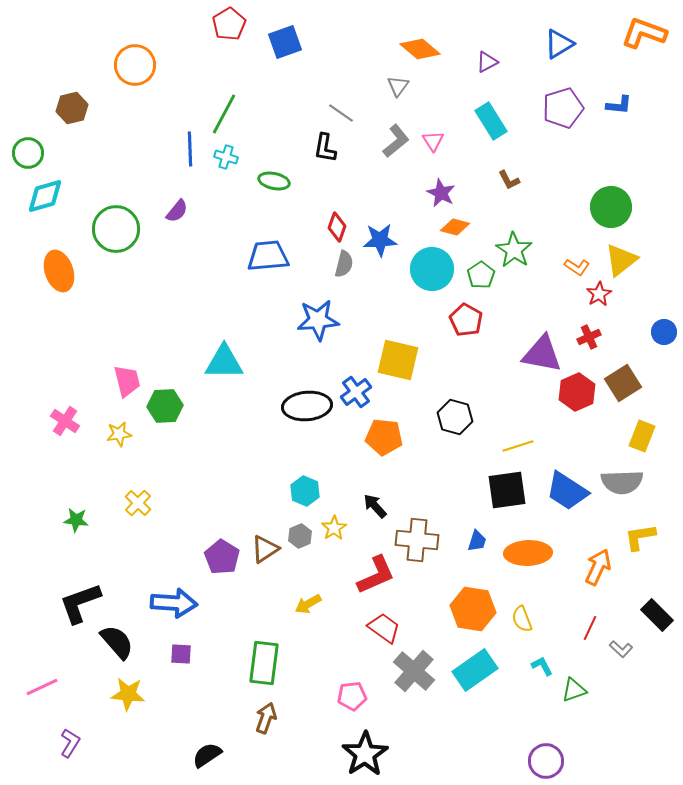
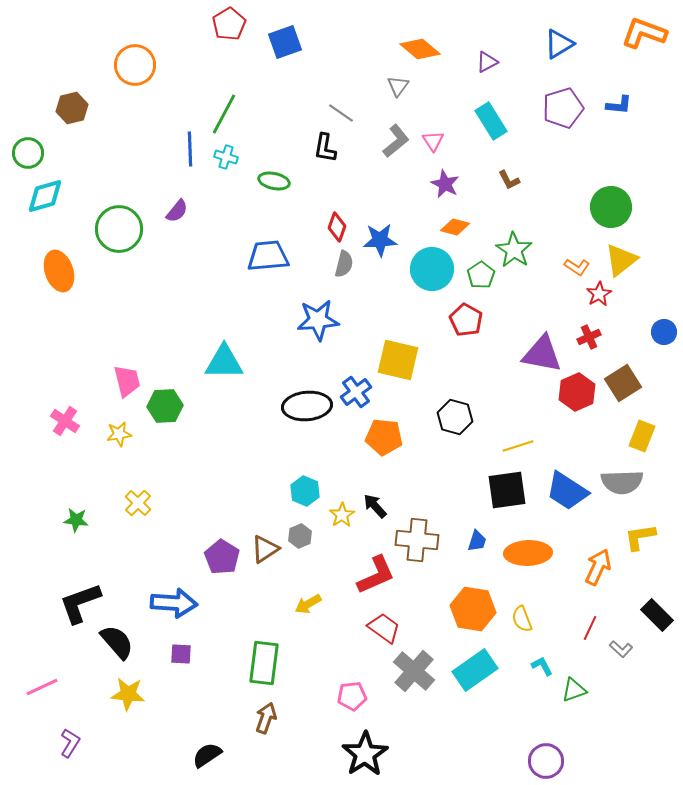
purple star at (441, 193): moved 4 px right, 9 px up
green circle at (116, 229): moved 3 px right
yellow star at (334, 528): moved 8 px right, 13 px up
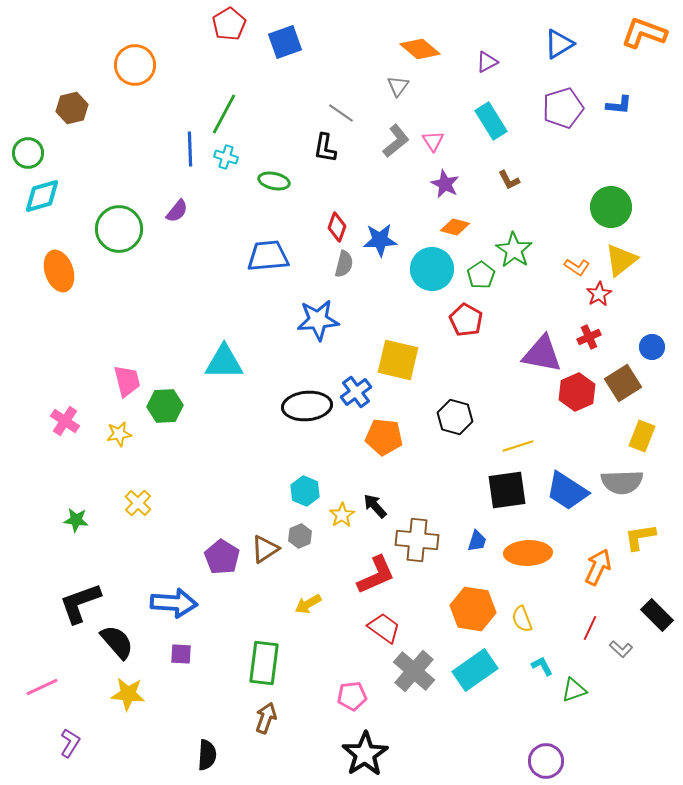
cyan diamond at (45, 196): moved 3 px left
blue circle at (664, 332): moved 12 px left, 15 px down
black semicircle at (207, 755): rotated 128 degrees clockwise
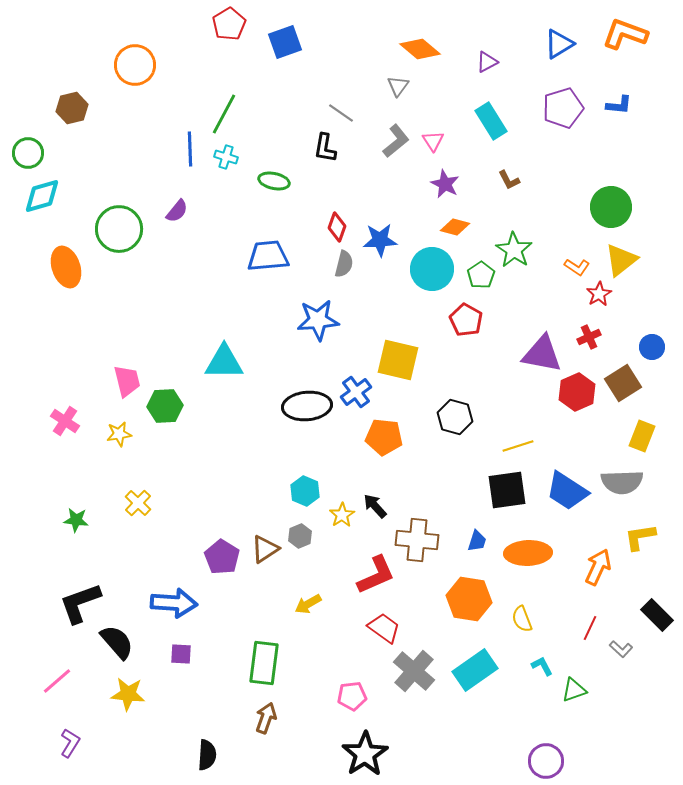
orange L-shape at (644, 33): moved 19 px left, 1 px down
orange ellipse at (59, 271): moved 7 px right, 4 px up
orange hexagon at (473, 609): moved 4 px left, 10 px up
pink line at (42, 687): moved 15 px right, 6 px up; rotated 16 degrees counterclockwise
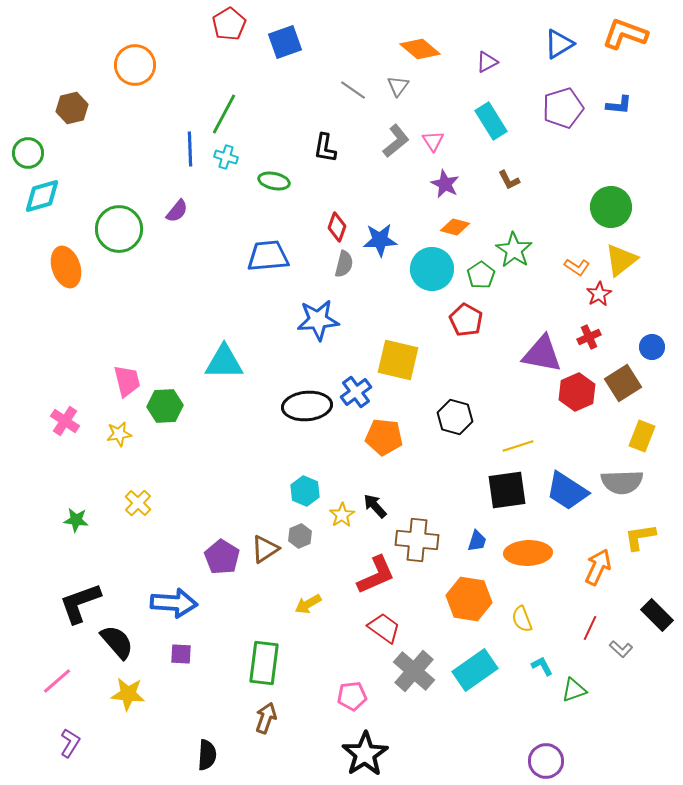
gray line at (341, 113): moved 12 px right, 23 px up
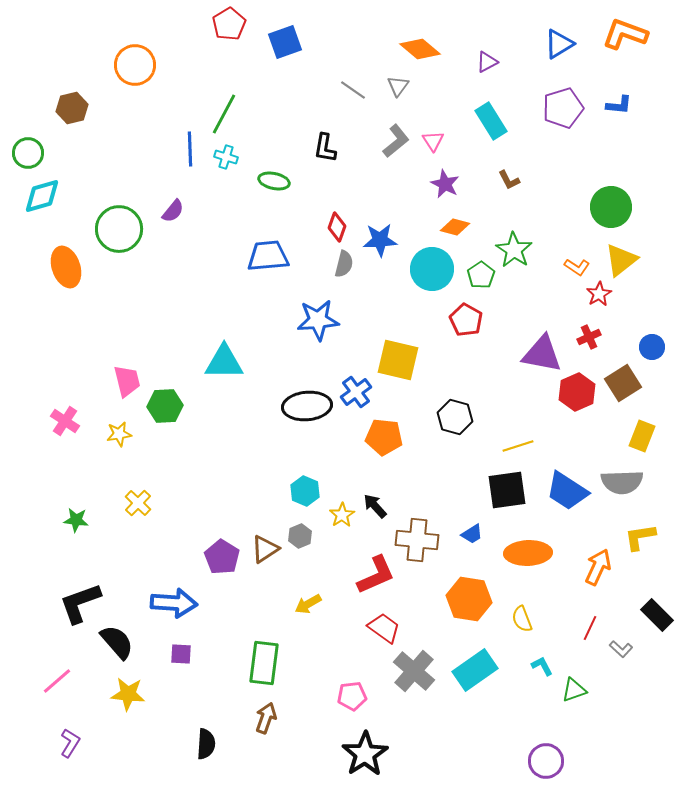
purple semicircle at (177, 211): moved 4 px left
blue trapezoid at (477, 541): moved 5 px left, 7 px up; rotated 40 degrees clockwise
black semicircle at (207, 755): moved 1 px left, 11 px up
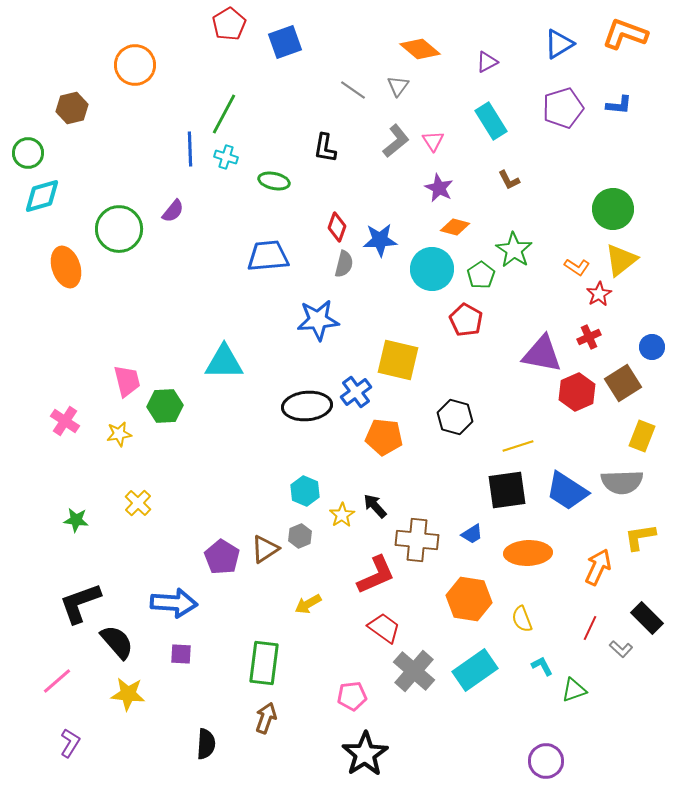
purple star at (445, 184): moved 6 px left, 4 px down
green circle at (611, 207): moved 2 px right, 2 px down
black rectangle at (657, 615): moved 10 px left, 3 px down
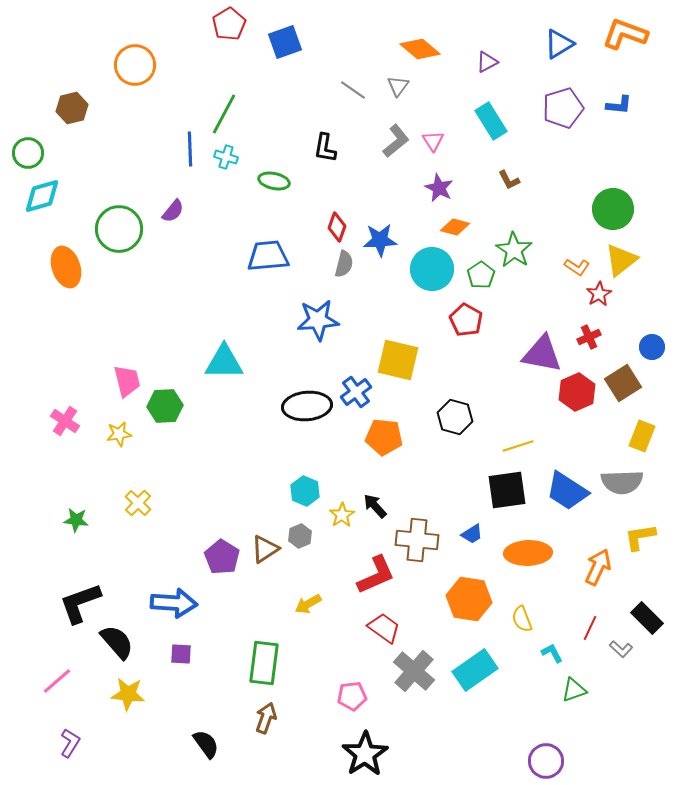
cyan L-shape at (542, 666): moved 10 px right, 13 px up
black semicircle at (206, 744): rotated 40 degrees counterclockwise
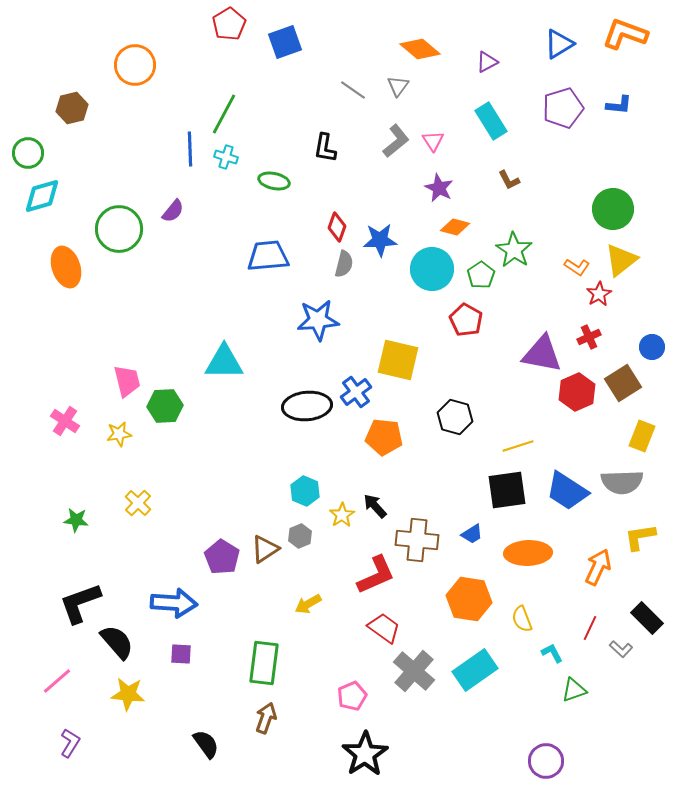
pink pentagon at (352, 696): rotated 16 degrees counterclockwise
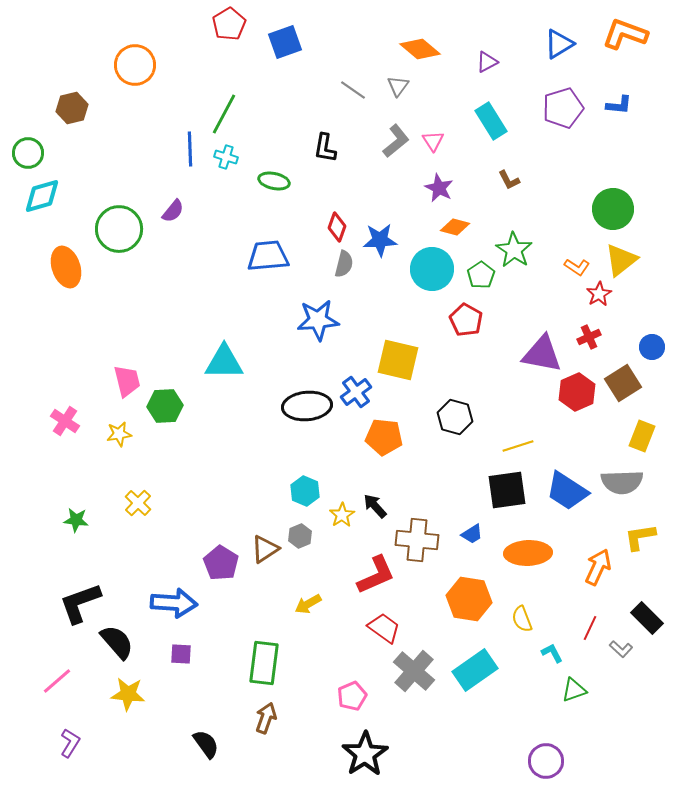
purple pentagon at (222, 557): moved 1 px left, 6 px down
